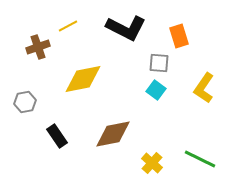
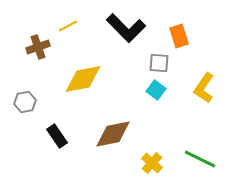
black L-shape: rotated 18 degrees clockwise
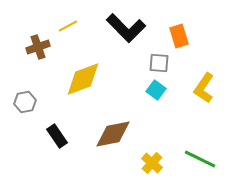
yellow diamond: rotated 9 degrees counterclockwise
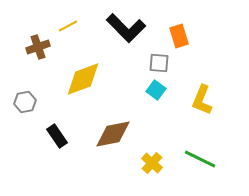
yellow L-shape: moved 2 px left, 12 px down; rotated 12 degrees counterclockwise
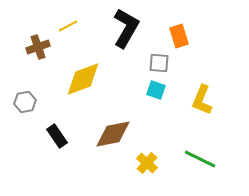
black L-shape: rotated 105 degrees counterclockwise
cyan square: rotated 18 degrees counterclockwise
yellow cross: moved 5 px left
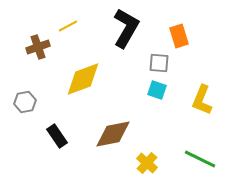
cyan square: moved 1 px right
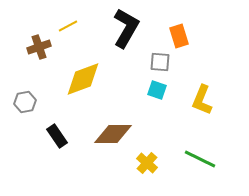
brown cross: moved 1 px right
gray square: moved 1 px right, 1 px up
brown diamond: rotated 12 degrees clockwise
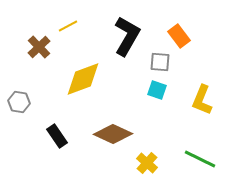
black L-shape: moved 1 px right, 8 px down
orange rectangle: rotated 20 degrees counterclockwise
brown cross: rotated 25 degrees counterclockwise
gray hexagon: moved 6 px left; rotated 20 degrees clockwise
brown diamond: rotated 24 degrees clockwise
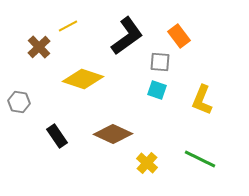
black L-shape: rotated 24 degrees clockwise
yellow diamond: rotated 39 degrees clockwise
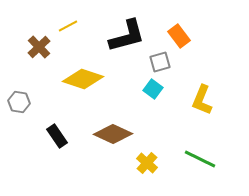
black L-shape: rotated 21 degrees clockwise
gray square: rotated 20 degrees counterclockwise
cyan square: moved 4 px left, 1 px up; rotated 18 degrees clockwise
